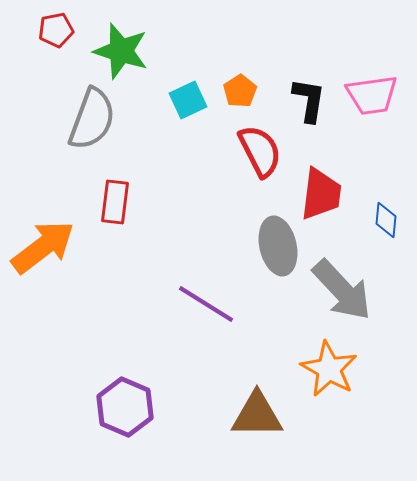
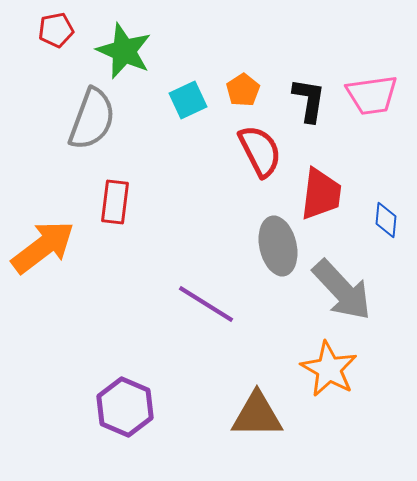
green star: moved 3 px right; rotated 6 degrees clockwise
orange pentagon: moved 3 px right, 1 px up
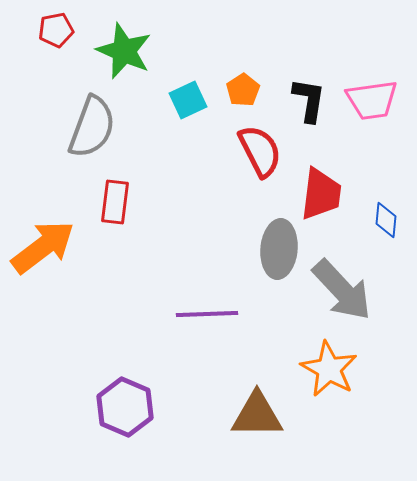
pink trapezoid: moved 5 px down
gray semicircle: moved 8 px down
gray ellipse: moved 1 px right, 3 px down; rotated 18 degrees clockwise
purple line: moved 1 px right, 10 px down; rotated 34 degrees counterclockwise
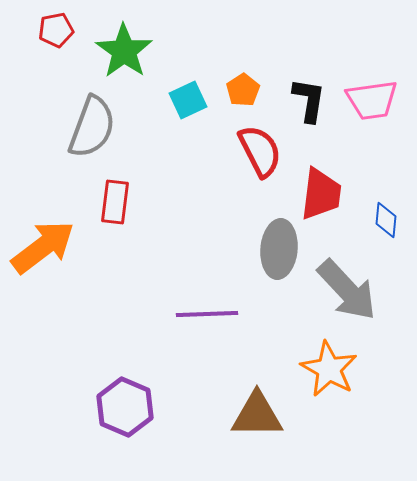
green star: rotated 12 degrees clockwise
gray arrow: moved 5 px right
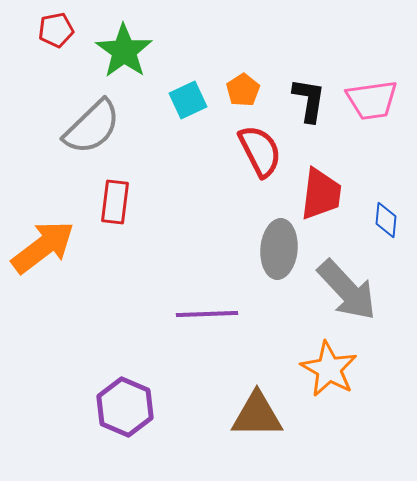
gray semicircle: rotated 26 degrees clockwise
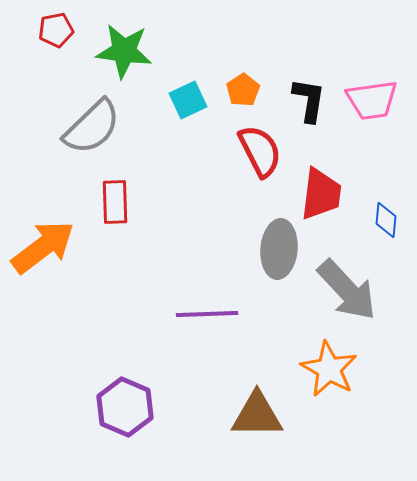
green star: rotated 28 degrees counterclockwise
red rectangle: rotated 9 degrees counterclockwise
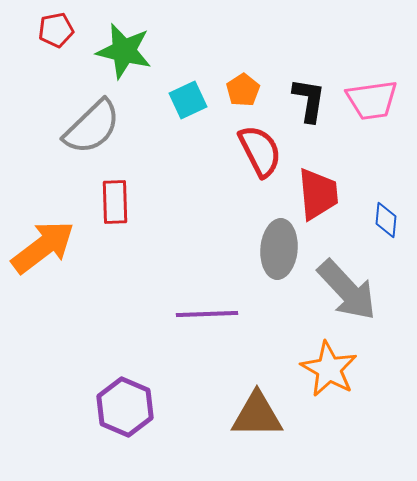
green star: rotated 6 degrees clockwise
red trapezoid: moved 3 px left; rotated 12 degrees counterclockwise
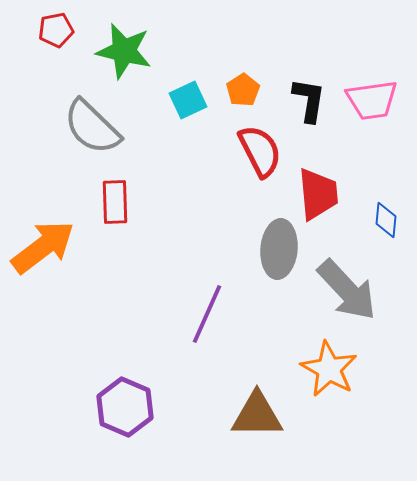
gray semicircle: rotated 88 degrees clockwise
purple line: rotated 64 degrees counterclockwise
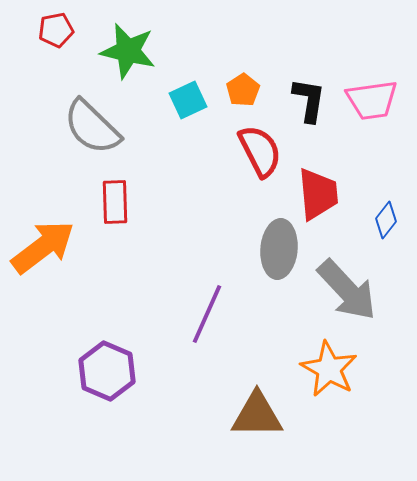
green star: moved 4 px right
blue diamond: rotated 33 degrees clockwise
purple hexagon: moved 18 px left, 36 px up
